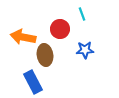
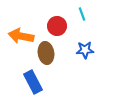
red circle: moved 3 px left, 3 px up
orange arrow: moved 2 px left, 1 px up
brown ellipse: moved 1 px right, 2 px up
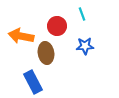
blue star: moved 4 px up
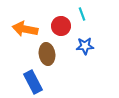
red circle: moved 4 px right
orange arrow: moved 4 px right, 7 px up
brown ellipse: moved 1 px right, 1 px down
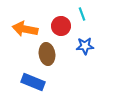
blue rectangle: rotated 40 degrees counterclockwise
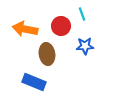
blue rectangle: moved 1 px right
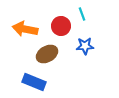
brown ellipse: rotated 70 degrees clockwise
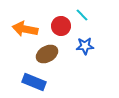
cyan line: moved 1 px down; rotated 24 degrees counterclockwise
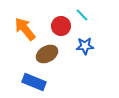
orange arrow: rotated 40 degrees clockwise
